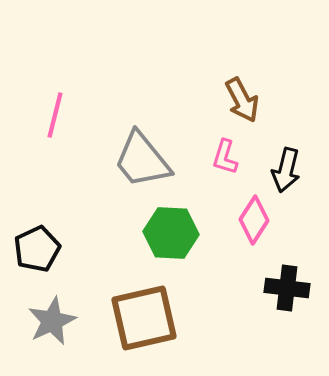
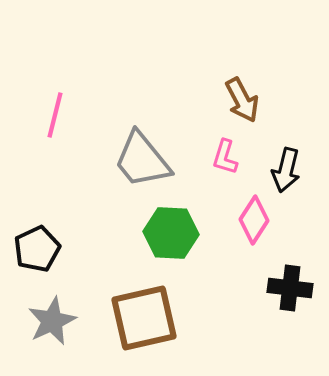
black cross: moved 3 px right
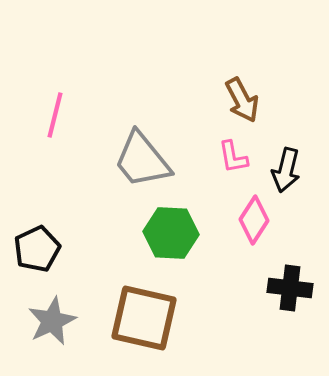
pink L-shape: moved 8 px right; rotated 27 degrees counterclockwise
brown square: rotated 26 degrees clockwise
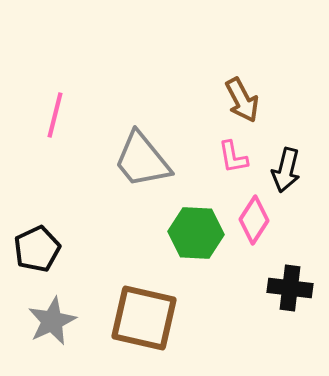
green hexagon: moved 25 px right
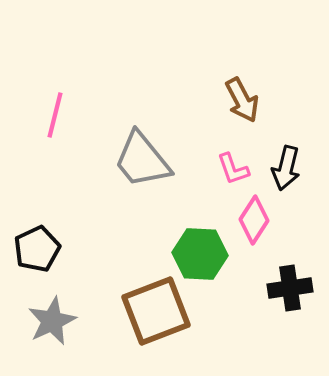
pink L-shape: moved 12 px down; rotated 9 degrees counterclockwise
black arrow: moved 2 px up
green hexagon: moved 4 px right, 21 px down
black cross: rotated 15 degrees counterclockwise
brown square: moved 12 px right, 7 px up; rotated 34 degrees counterclockwise
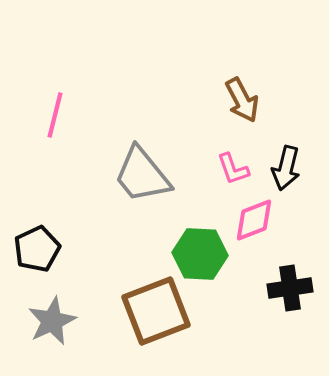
gray trapezoid: moved 15 px down
pink diamond: rotated 36 degrees clockwise
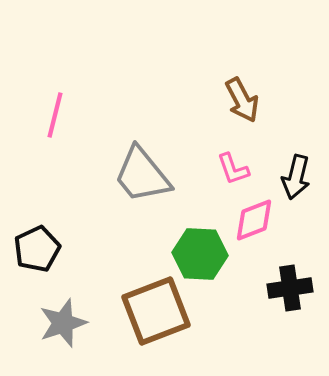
black arrow: moved 10 px right, 9 px down
gray star: moved 11 px right, 2 px down; rotated 6 degrees clockwise
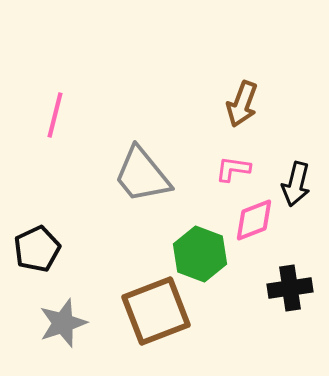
brown arrow: moved 4 px down; rotated 48 degrees clockwise
pink L-shape: rotated 117 degrees clockwise
black arrow: moved 7 px down
green hexagon: rotated 18 degrees clockwise
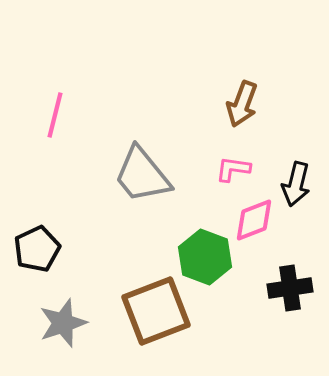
green hexagon: moved 5 px right, 3 px down
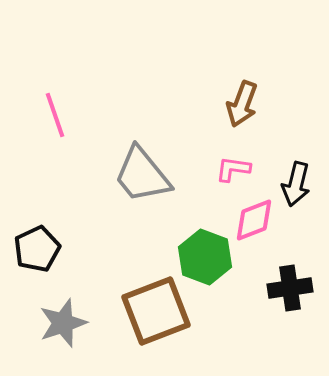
pink line: rotated 33 degrees counterclockwise
